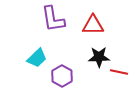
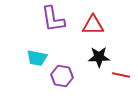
cyan trapezoid: rotated 55 degrees clockwise
red line: moved 2 px right, 3 px down
purple hexagon: rotated 20 degrees counterclockwise
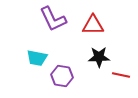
purple L-shape: rotated 16 degrees counterclockwise
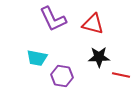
red triangle: moved 1 px up; rotated 15 degrees clockwise
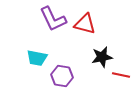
red triangle: moved 8 px left
black star: moved 3 px right; rotated 10 degrees counterclockwise
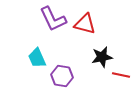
cyan trapezoid: rotated 55 degrees clockwise
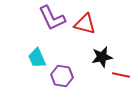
purple L-shape: moved 1 px left, 1 px up
